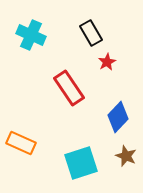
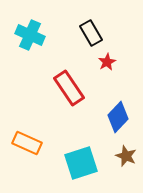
cyan cross: moved 1 px left
orange rectangle: moved 6 px right
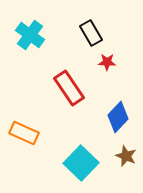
cyan cross: rotated 12 degrees clockwise
red star: rotated 30 degrees clockwise
orange rectangle: moved 3 px left, 10 px up
cyan square: rotated 28 degrees counterclockwise
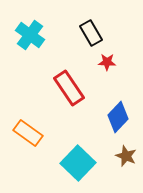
orange rectangle: moved 4 px right; rotated 12 degrees clockwise
cyan square: moved 3 px left
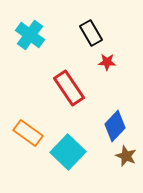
blue diamond: moved 3 px left, 9 px down
cyan square: moved 10 px left, 11 px up
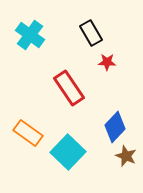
blue diamond: moved 1 px down
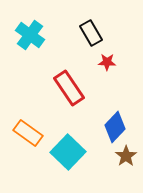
brown star: rotated 15 degrees clockwise
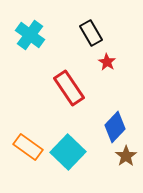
red star: rotated 30 degrees clockwise
orange rectangle: moved 14 px down
